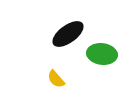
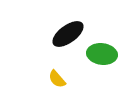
yellow semicircle: moved 1 px right
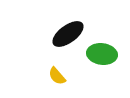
yellow semicircle: moved 3 px up
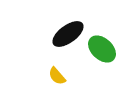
green ellipse: moved 5 px up; rotated 36 degrees clockwise
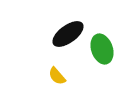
green ellipse: rotated 28 degrees clockwise
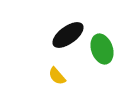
black ellipse: moved 1 px down
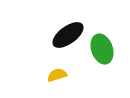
yellow semicircle: moved 1 px up; rotated 114 degrees clockwise
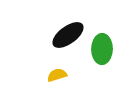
green ellipse: rotated 20 degrees clockwise
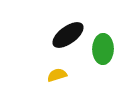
green ellipse: moved 1 px right
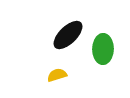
black ellipse: rotated 8 degrees counterclockwise
